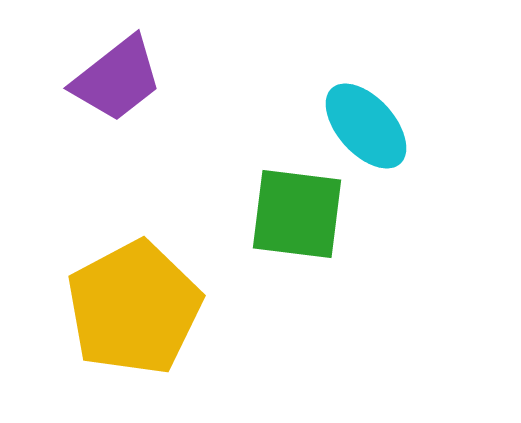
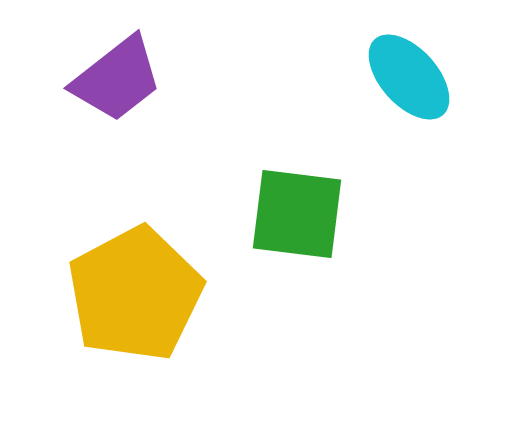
cyan ellipse: moved 43 px right, 49 px up
yellow pentagon: moved 1 px right, 14 px up
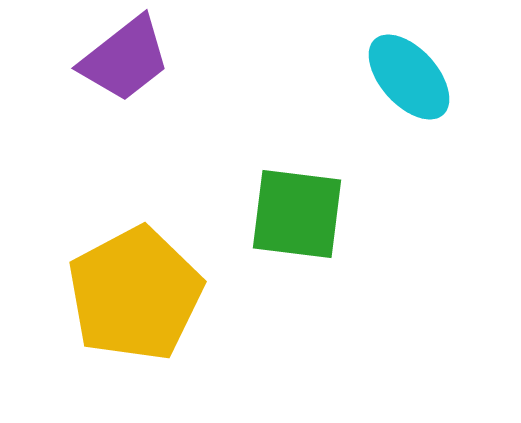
purple trapezoid: moved 8 px right, 20 px up
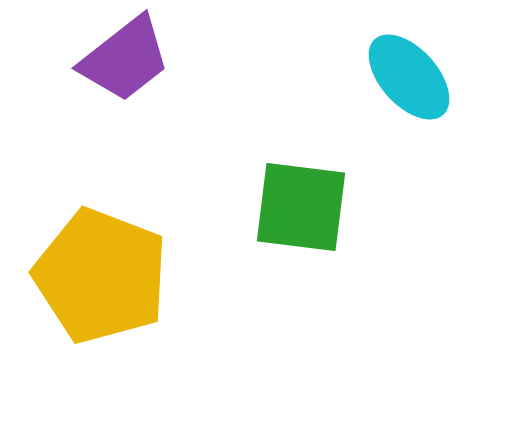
green square: moved 4 px right, 7 px up
yellow pentagon: moved 34 px left, 18 px up; rotated 23 degrees counterclockwise
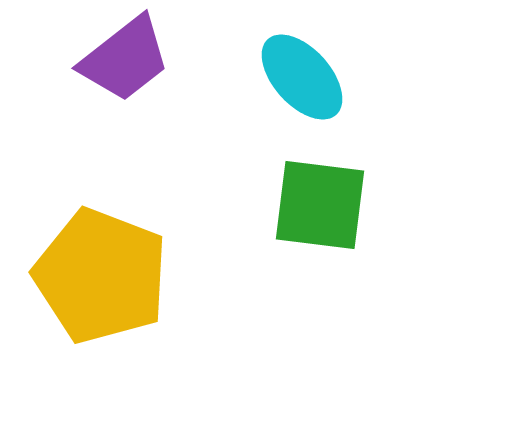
cyan ellipse: moved 107 px left
green square: moved 19 px right, 2 px up
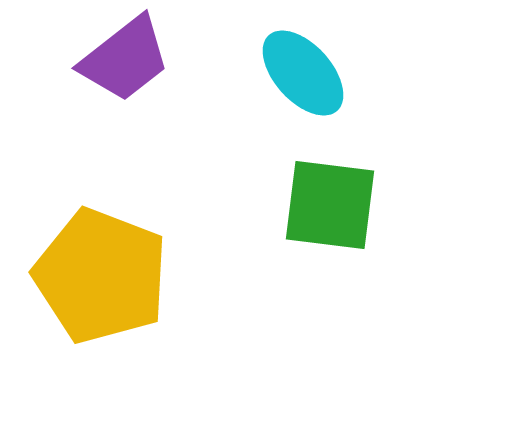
cyan ellipse: moved 1 px right, 4 px up
green square: moved 10 px right
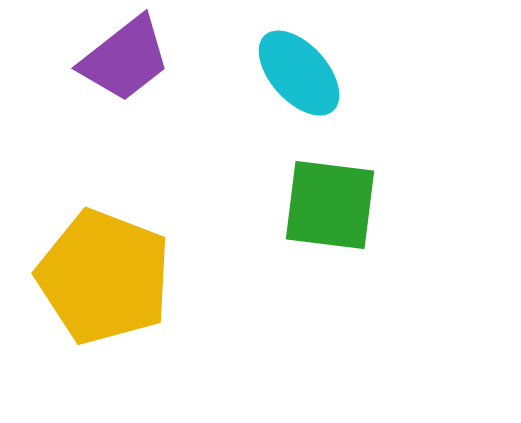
cyan ellipse: moved 4 px left
yellow pentagon: moved 3 px right, 1 px down
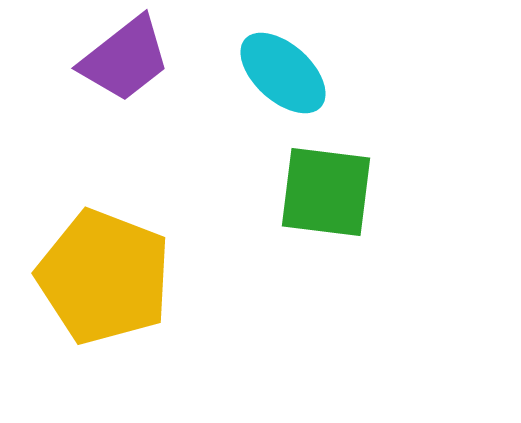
cyan ellipse: moved 16 px left; rotated 6 degrees counterclockwise
green square: moved 4 px left, 13 px up
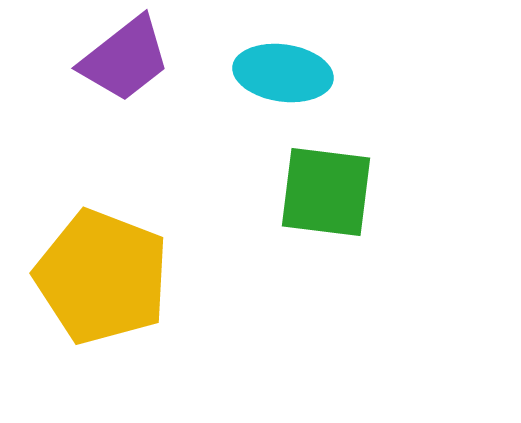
cyan ellipse: rotated 34 degrees counterclockwise
yellow pentagon: moved 2 px left
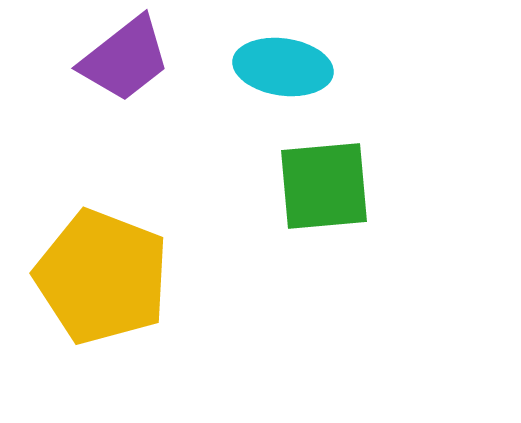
cyan ellipse: moved 6 px up
green square: moved 2 px left, 6 px up; rotated 12 degrees counterclockwise
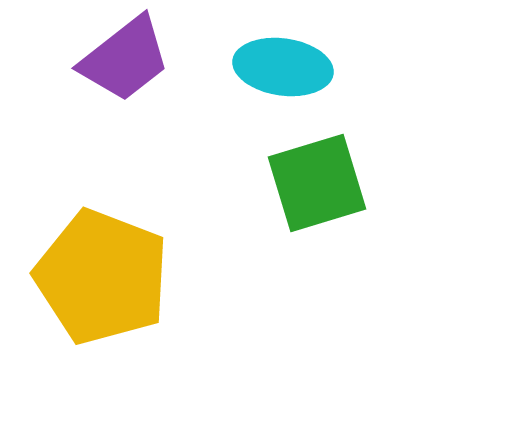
green square: moved 7 px left, 3 px up; rotated 12 degrees counterclockwise
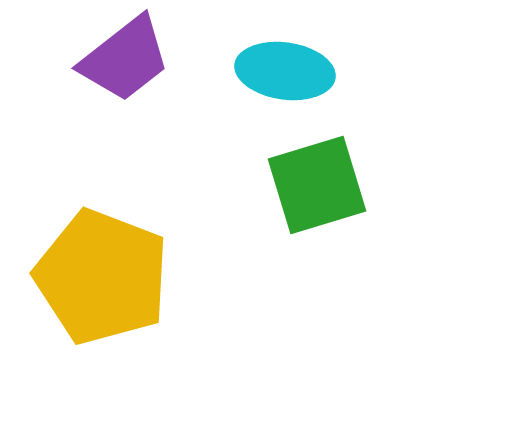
cyan ellipse: moved 2 px right, 4 px down
green square: moved 2 px down
